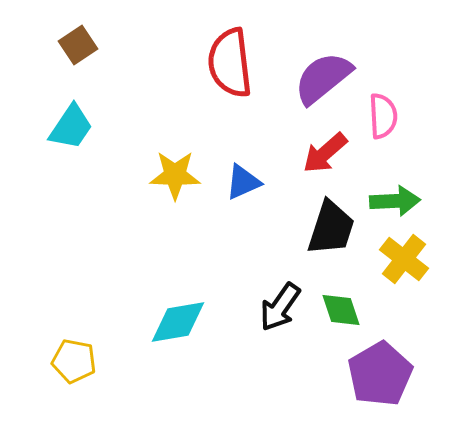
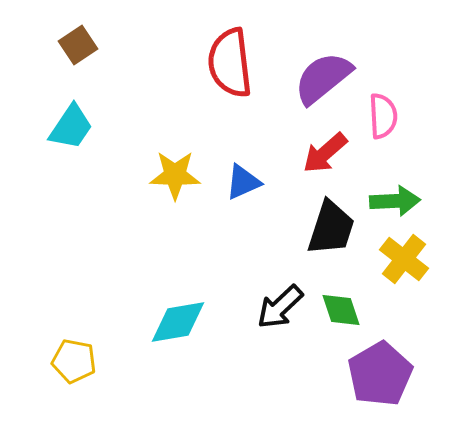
black arrow: rotated 12 degrees clockwise
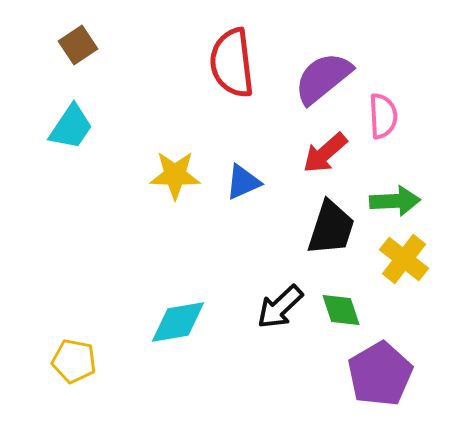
red semicircle: moved 2 px right
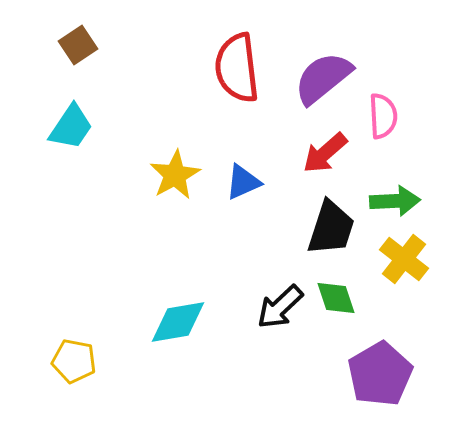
red semicircle: moved 5 px right, 5 px down
yellow star: rotated 30 degrees counterclockwise
green diamond: moved 5 px left, 12 px up
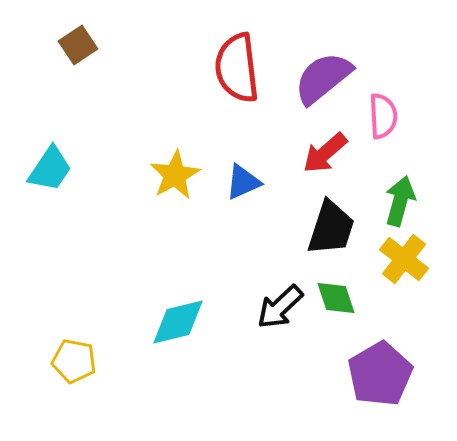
cyan trapezoid: moved 21 px left, 42 px down
green arrow: moved 5 px right; rotated 72 degrees counterclockwise
cyan diamond: rotated 4 degrees counterclockwise
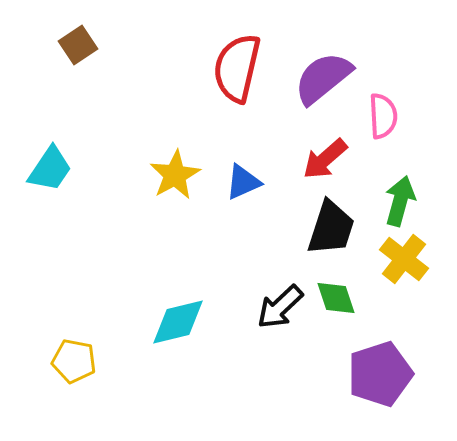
red semicircle: rotated 20 degrees clockwise
red arrow: moved 6 px down
purple pentagon: rotated 12 degrees clockwise
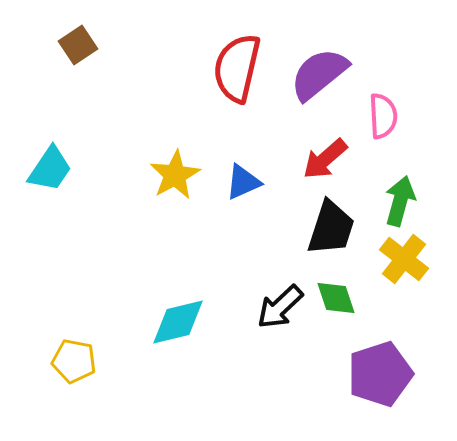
purple semicircle: moved 4 px left, 4 px up
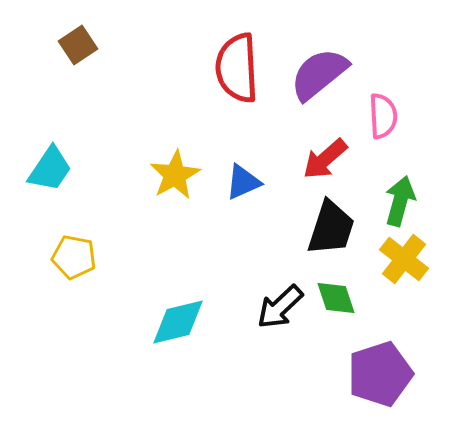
red semicircle: rotated 16 degrees counterclockwise
yellow pentagon: moved 104 px up
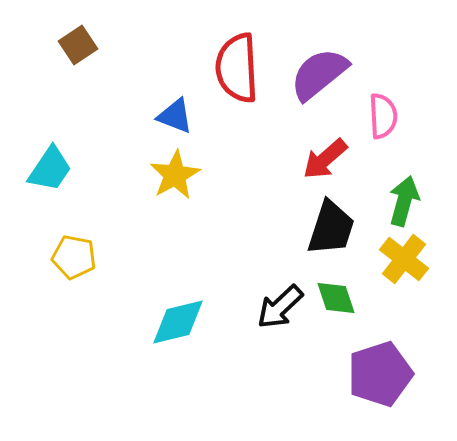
blue triangle: moved 68 px left, 66 px up; rotated 45 degrees clockwise
green arrow: moved 4 px right
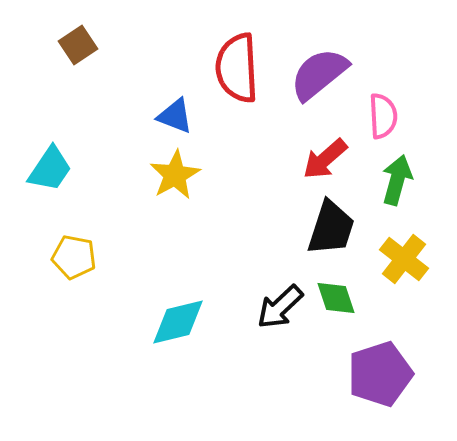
green arrow: moved 7 px left, 21 px up
